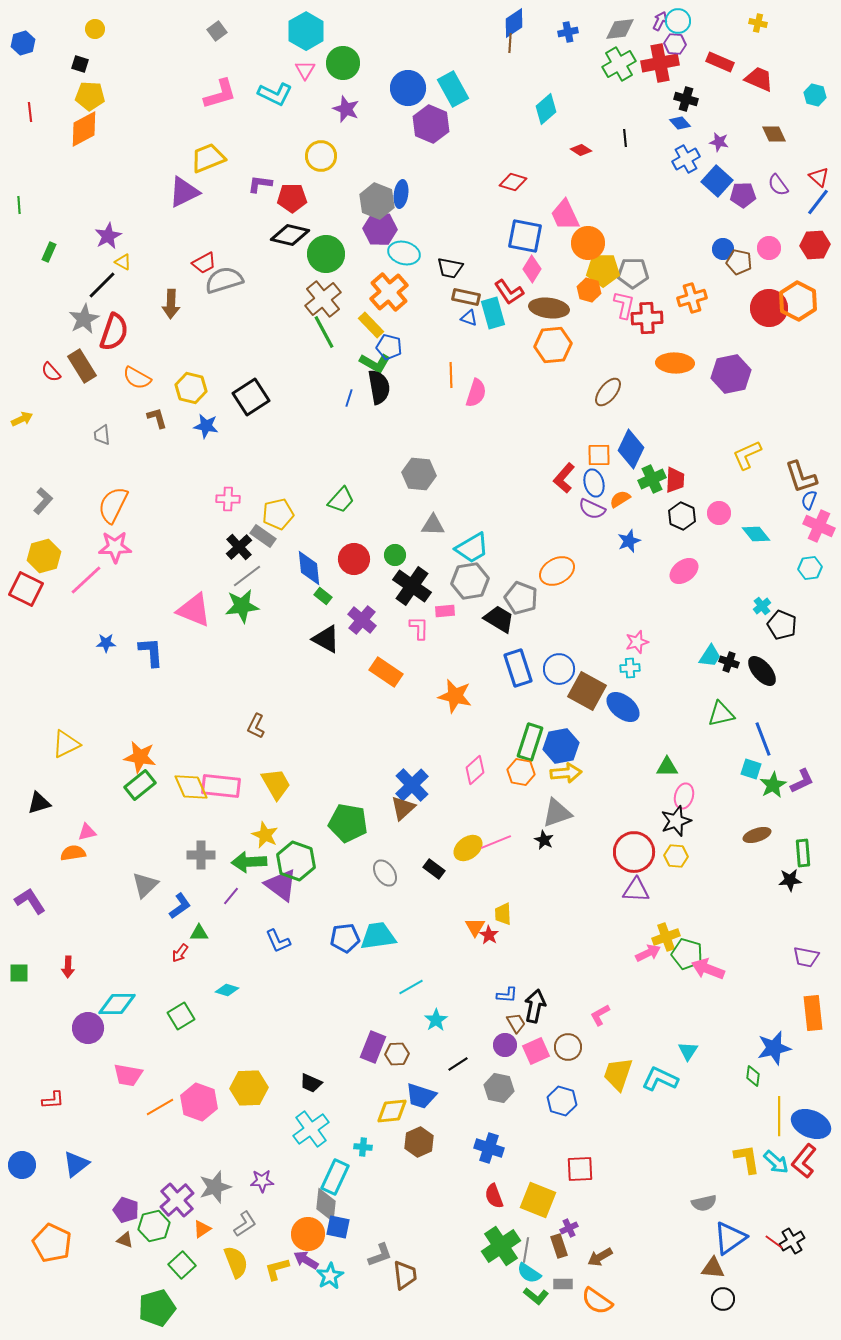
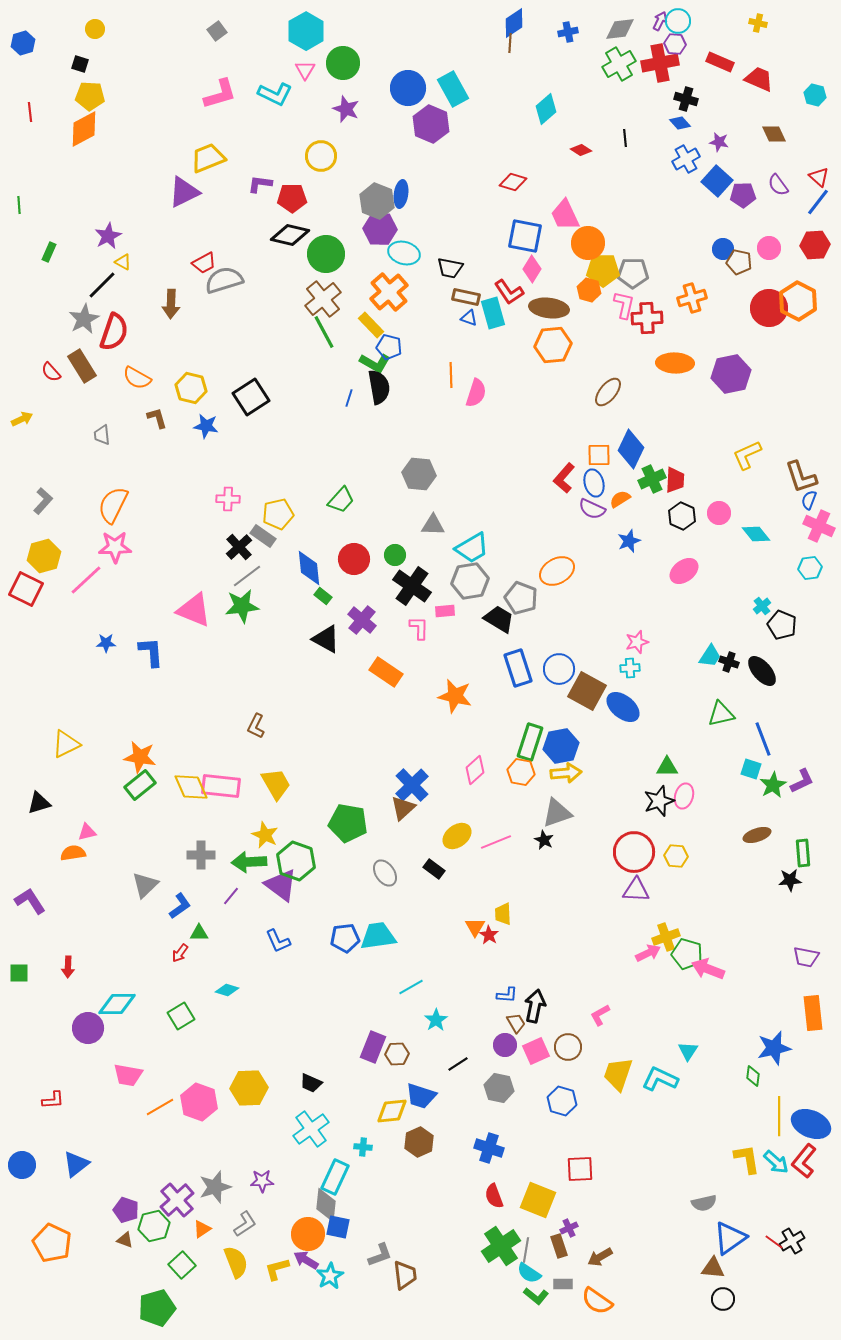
black star at (676, 821): moved 17 px left, 20 px up
yellow ellipse at (468, 848): moved 11 px left, 12 px up
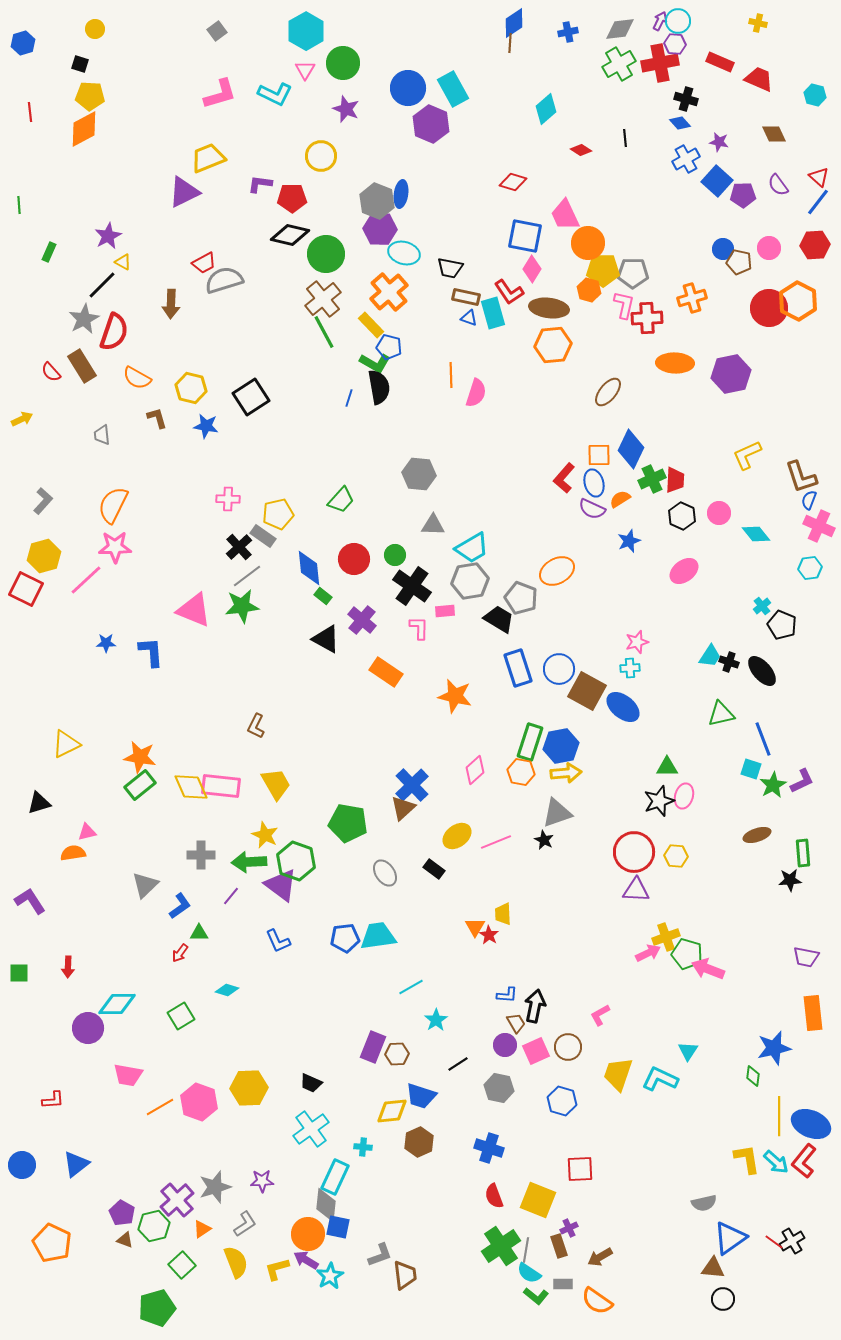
purple pentagon at (126, 1210): moved 4 px left, 3 px down; rotated 10 degrees clockwise
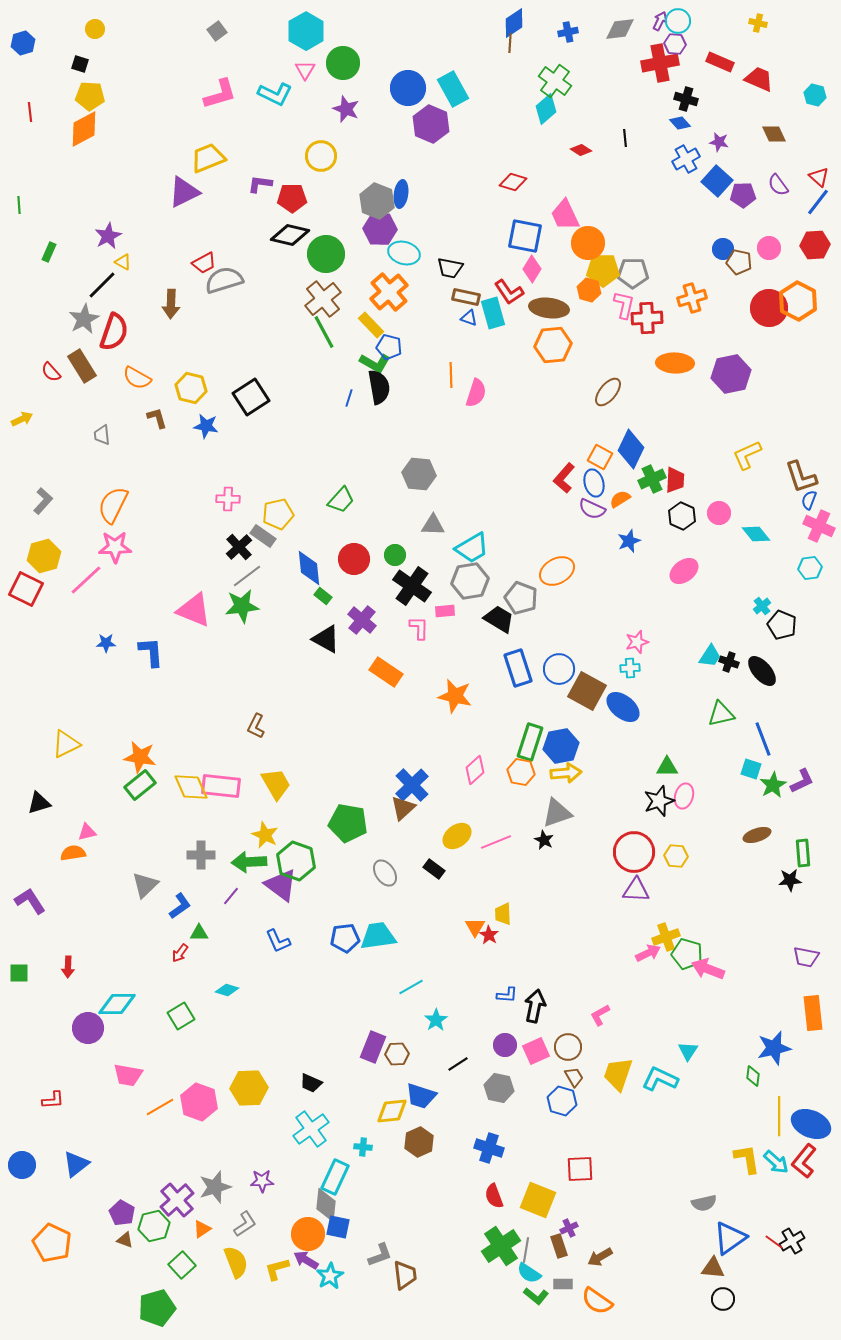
green cross at (619, 64): moved 64 px left, 17 px down; rotated 24 degrees counterclockwise
orange square at (599, 455): moved 1 px right, 2 px down; rotated 30 degrees clockwise
brown trapezoid at (516, 1023): moved 58 px right, 54 px down
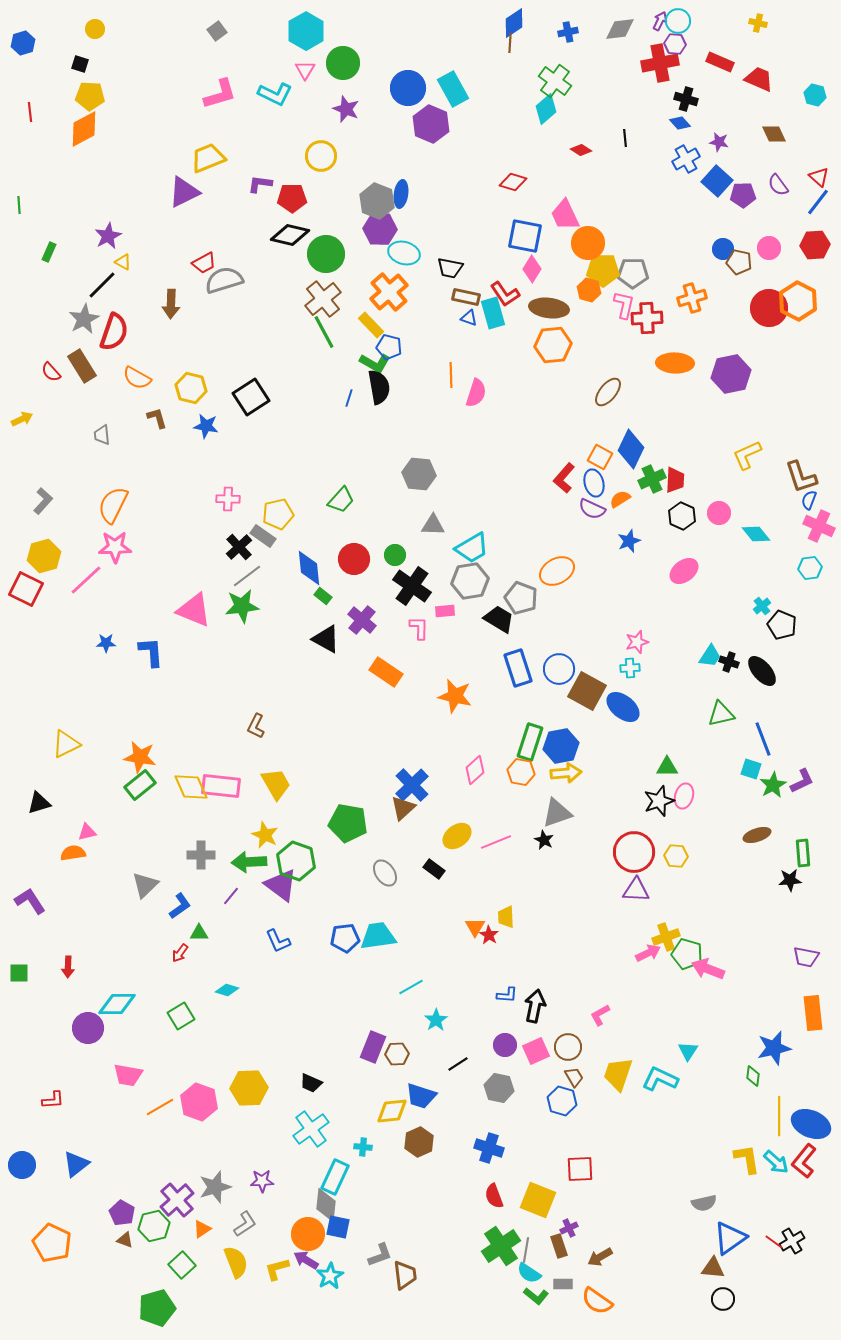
red L-shape at (509, 292): moved 4 px left, 2 px down
yellow trapezoid at (503, 914): moved 3 px right, 3 px down
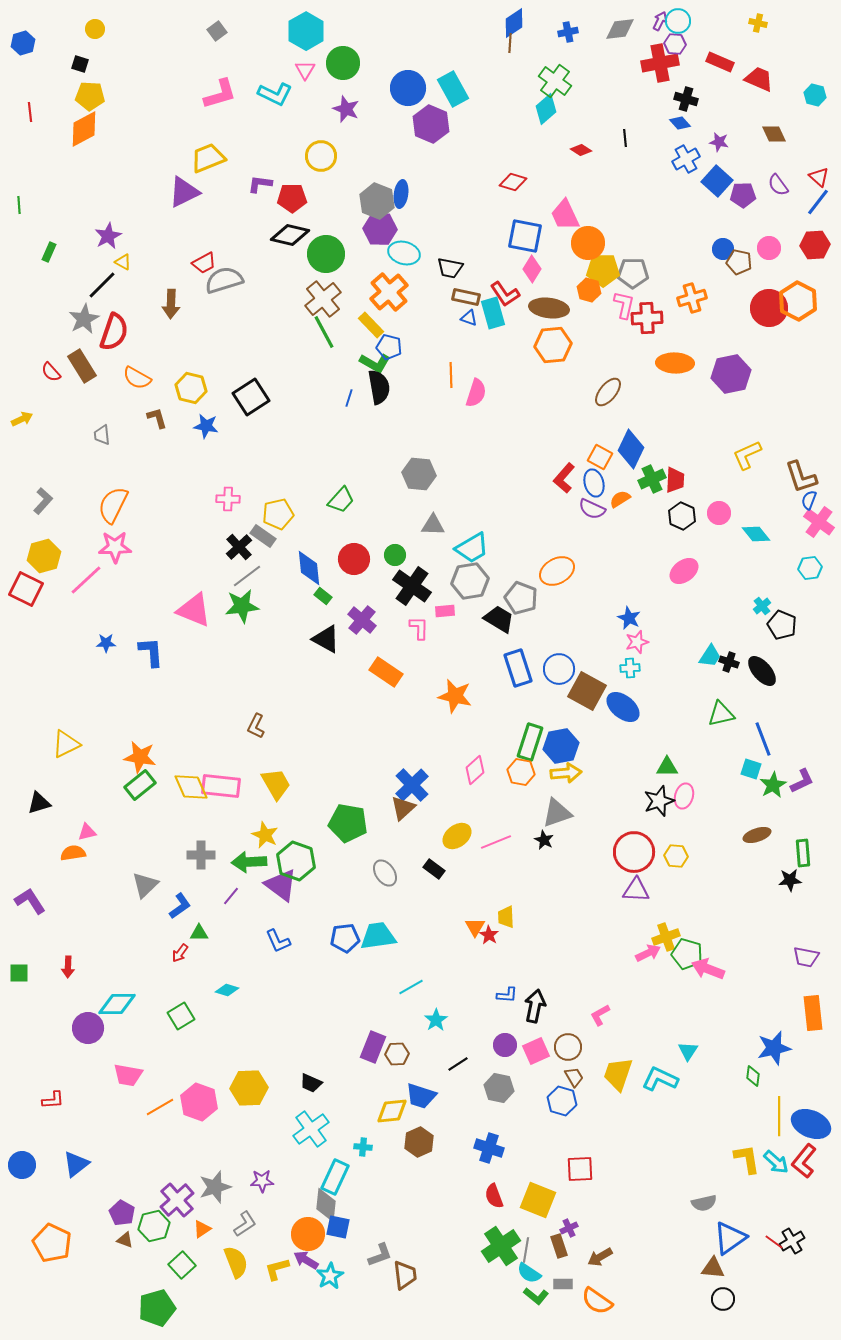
pink cross at (819, 526): moved 4 px up; rotated 12 degrees clockwise
blue star at (629, 541): moved 77 px down; rotated 25 degrees counterclockwise
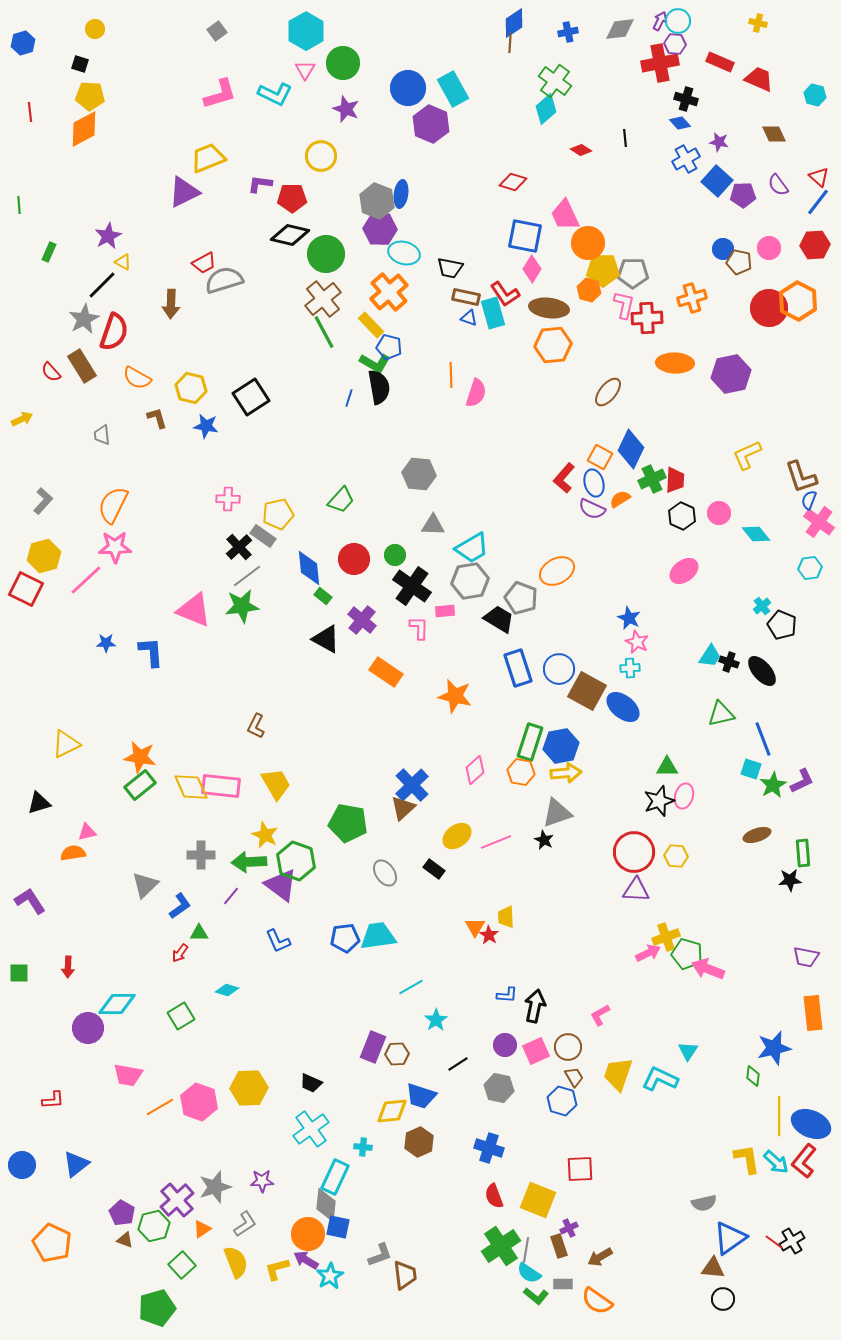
pink star at (637, 642): rotated 30 degrees counterclockwise
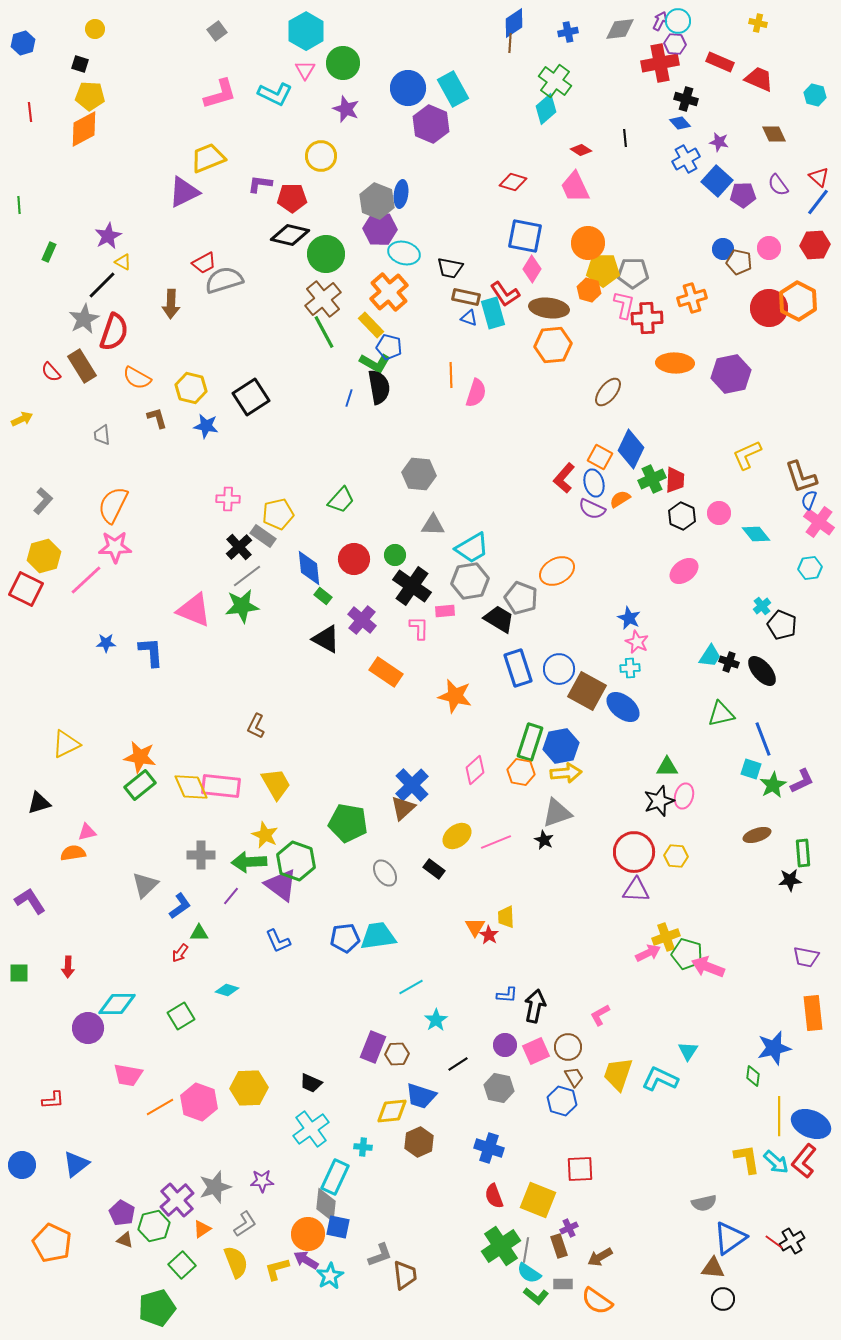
pink trapezoid at (565, 215): moved 10 px right, 28 px up
pink arrow at (708, 969): moved 2 px up
